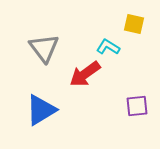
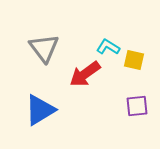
yellow square: moved 36 px down
blue triangle: moved 1 px left
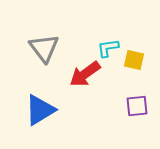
cyan L-shape: moved 1 px down; rotated 40 degrees counterclockwise
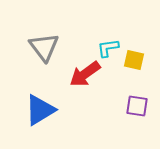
gray triangle: moved 1 px up
purple square: rotated 15 degrees clockwise
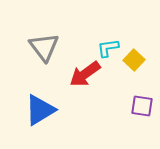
yellow square: rotated 30 degrees clockwise
purple square: moved 5 px right
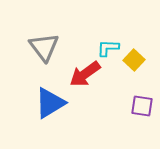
cyan L-shape: rotated 10 degrees clockwise
blue triangle: moved 10 px right, 7 px up
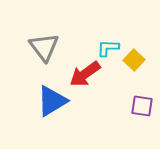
blue triangle: moved 2 px right, 2 px up
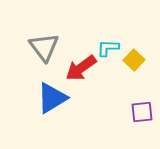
red arrow: moved 4 px left, 6 px up
blue triangle: moved 3 px up
purple square: moved 6 px down; rotated 15 degrees counterclockwise
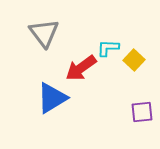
gray triangle: moved 14 px up
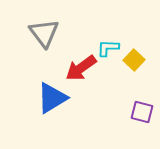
purple square: rotated 20 degrees clockwise
